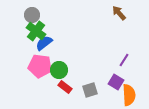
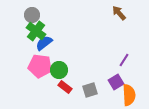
purple square: rotated 28 degrees clockwise
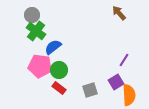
blue semicircle: moved 9 px right, 4 px down
red rectangle: moved 6 px left, 1 px down
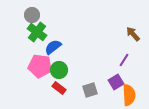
brown arrow: moved 14 px right, 21 px down
green cross: moved 1 px right, 1 px down
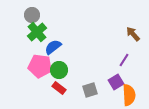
green cross: rotated 12 degrees clockwise
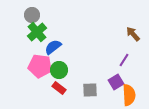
gray square: rotated 14 degrees clockwise
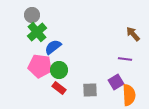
purple line: moved 1 px right, 1 px up; rotated 64 degrees clockwise
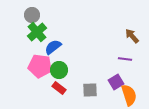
brown arrow: moved 1 px left, 2 px down
orange semicircle: rotated 15 degrees counterclockwise
